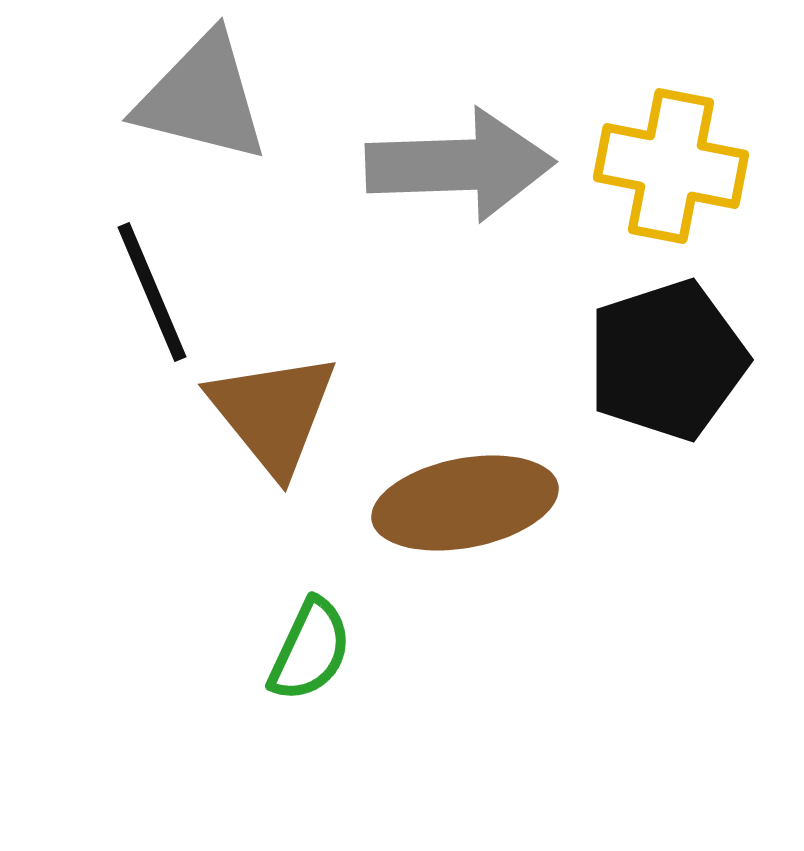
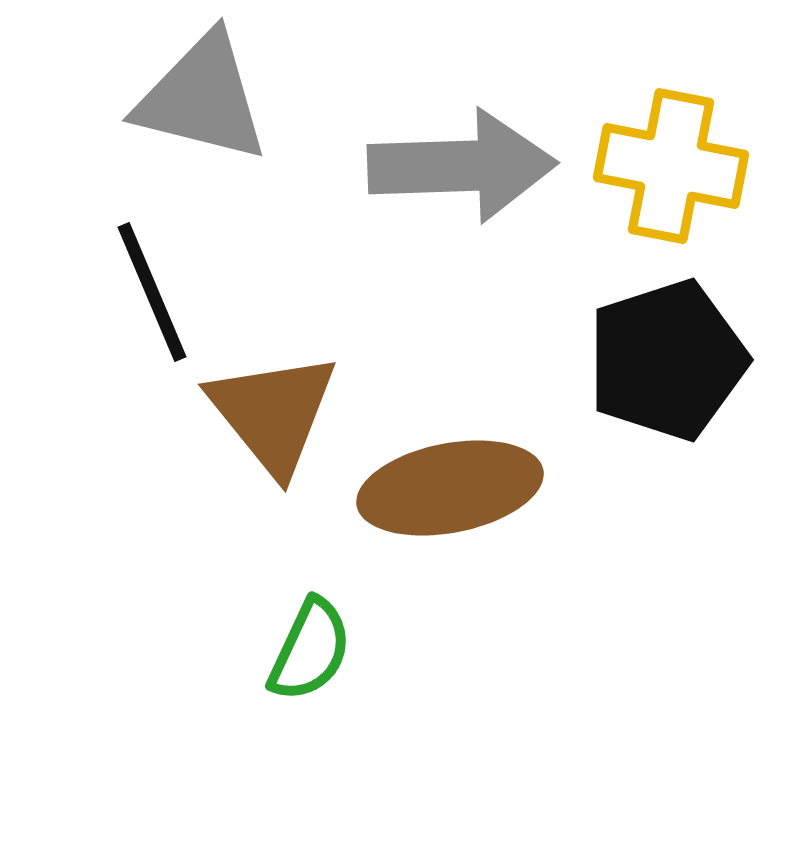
gray arrow: moved 2 px right, 1 px down
brown ellipse: moved 15 px left, 15 px up
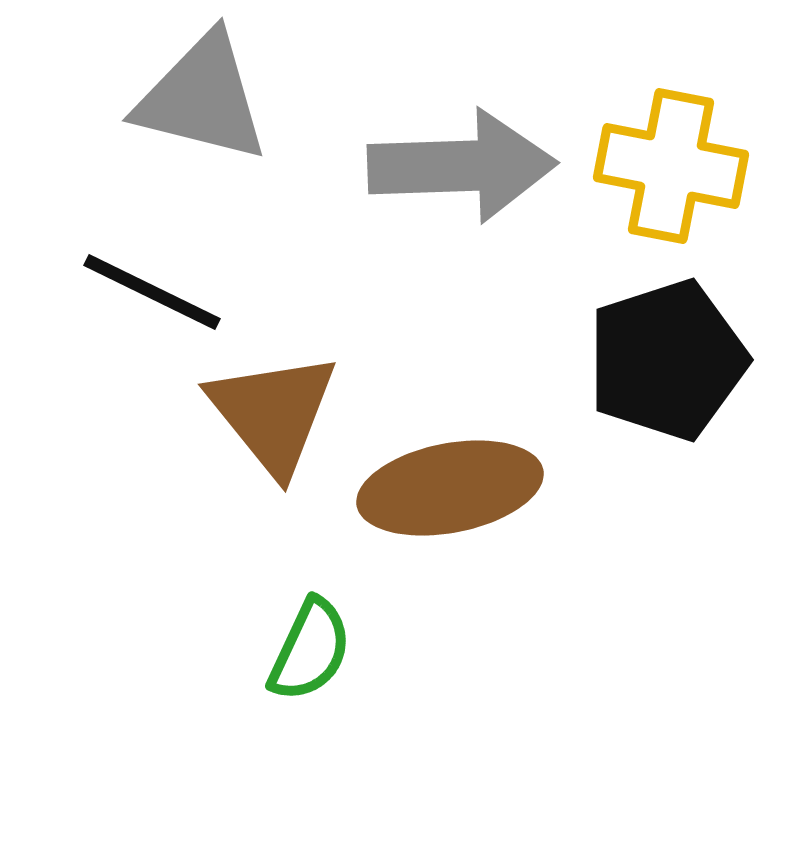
black line: rotated 41 degrees counterclockwise
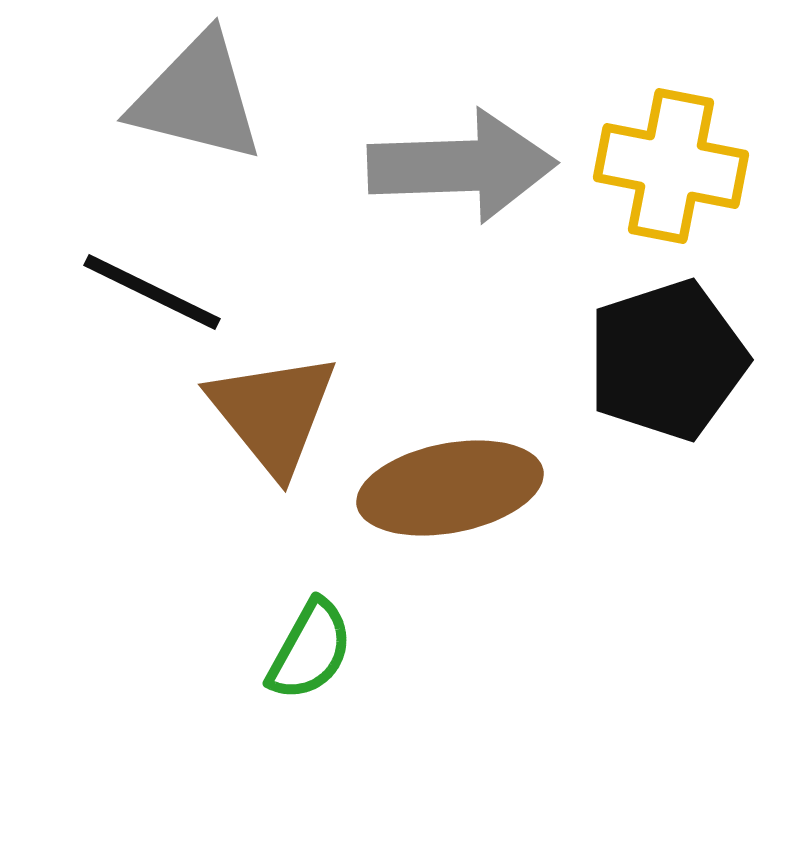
gray triangle: moved 5 px left
green semicircle: rotated 4 degrees clockwise
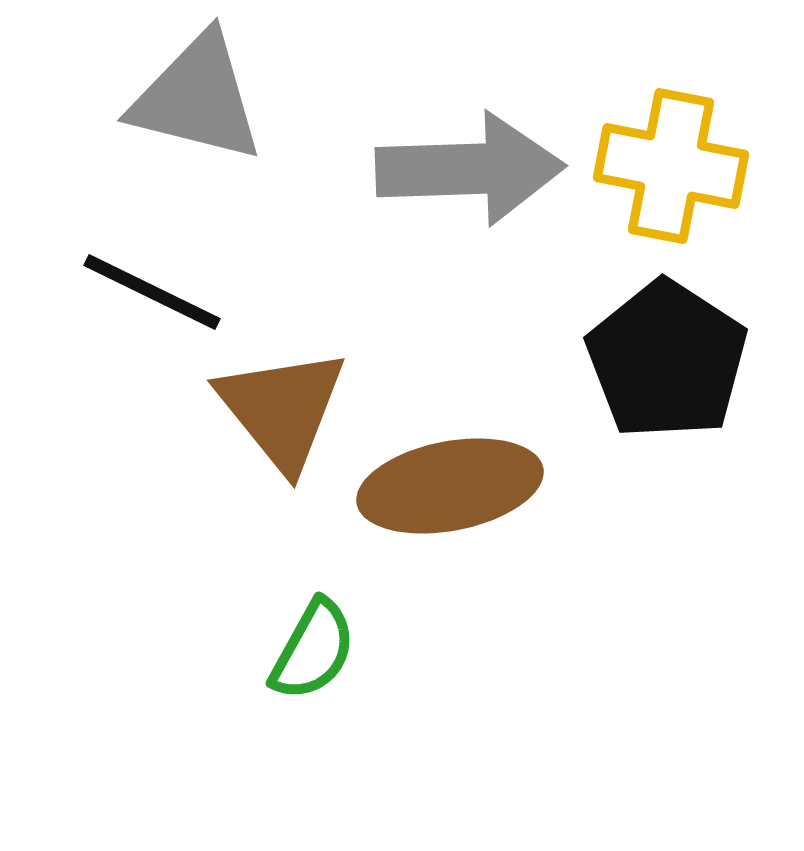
gray arrow: moved 8 px right, 3 px down
black pentagon: rotated 21 degrees counterclockwise
brown triangle: moved 9 px right, 4 px up
brown ellipse: moved 2 px up
green semicircle: moved 3 px right
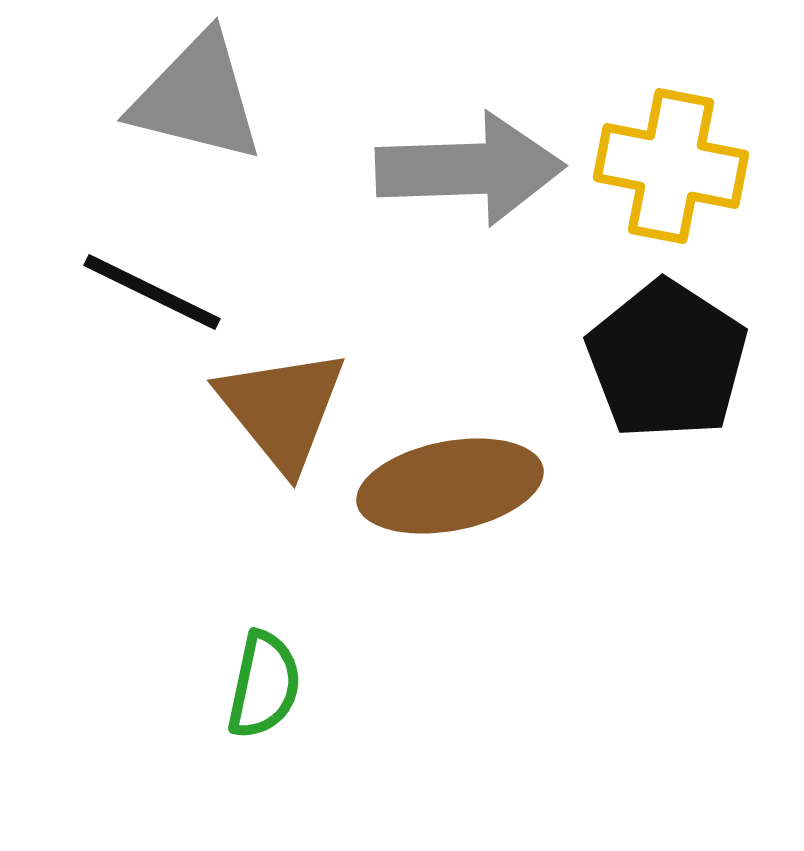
green semicircle: moved 49 px left, 35 px down; rotated 17 degrees counterclockwise
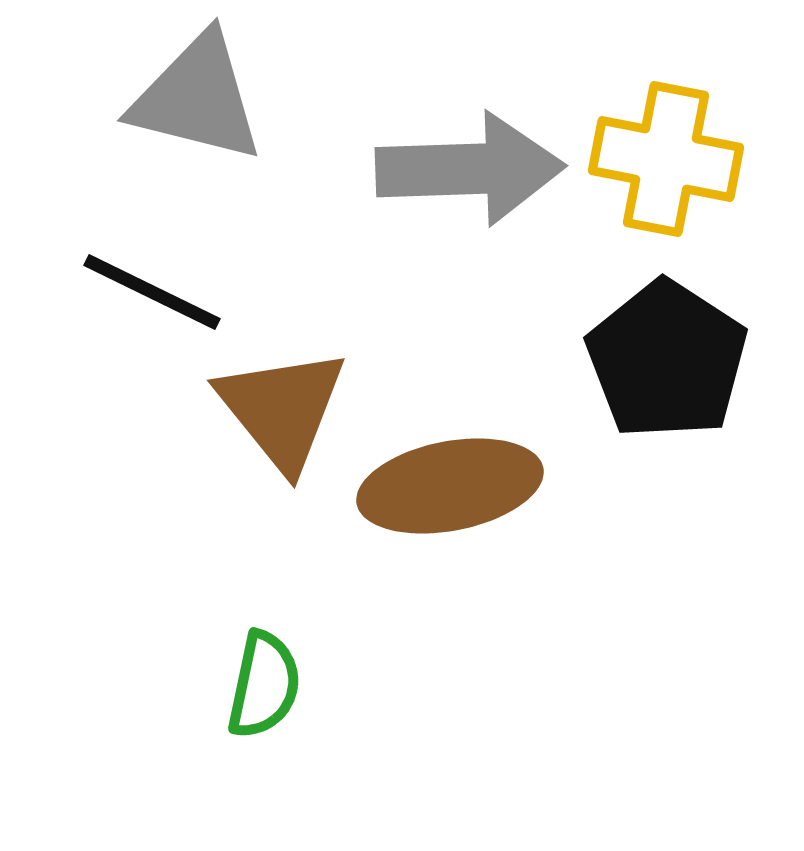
yellow cross: moved 5 px left, 7 px up
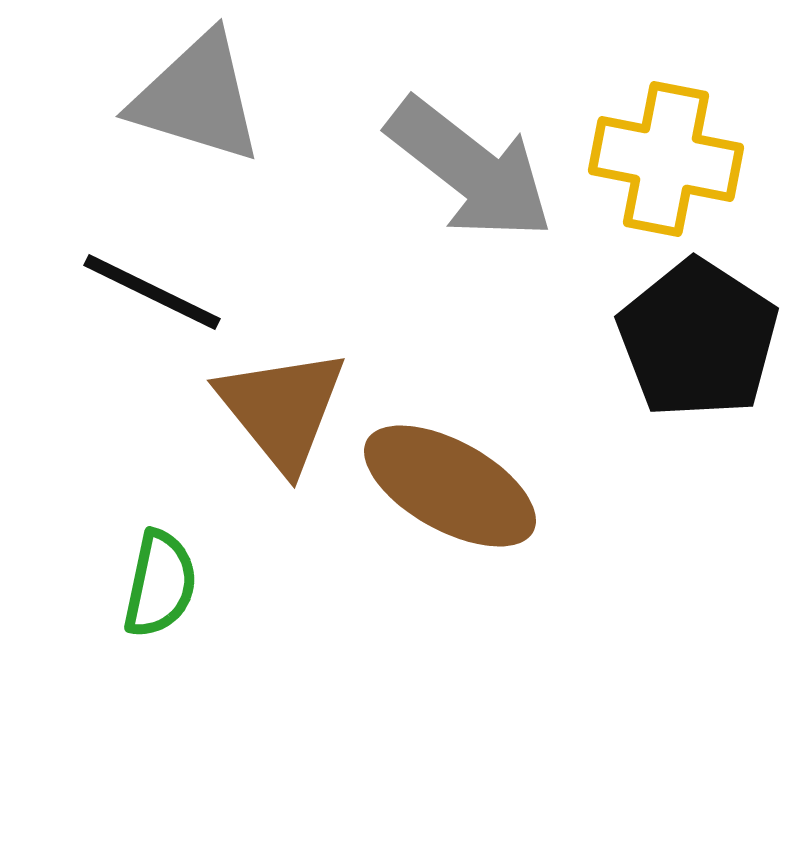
gray triangle: rotated 3 degrees clockwise
gray arrow: rotated 40 degrees clockwise
black pentagon: moved 31 px right, 21 px up
brown ellipse: rotated 40 degrees clockwise
green semicircle: moved 104 px left, 101 px up
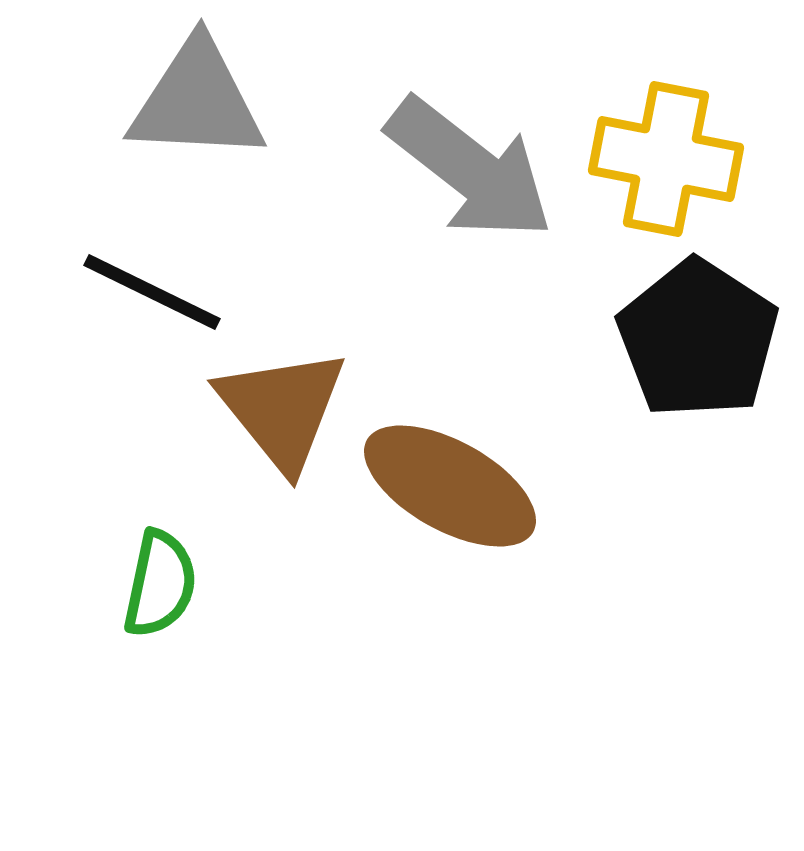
gray triangle: moved 3 px down; rotated 14 degrees counterclockwise
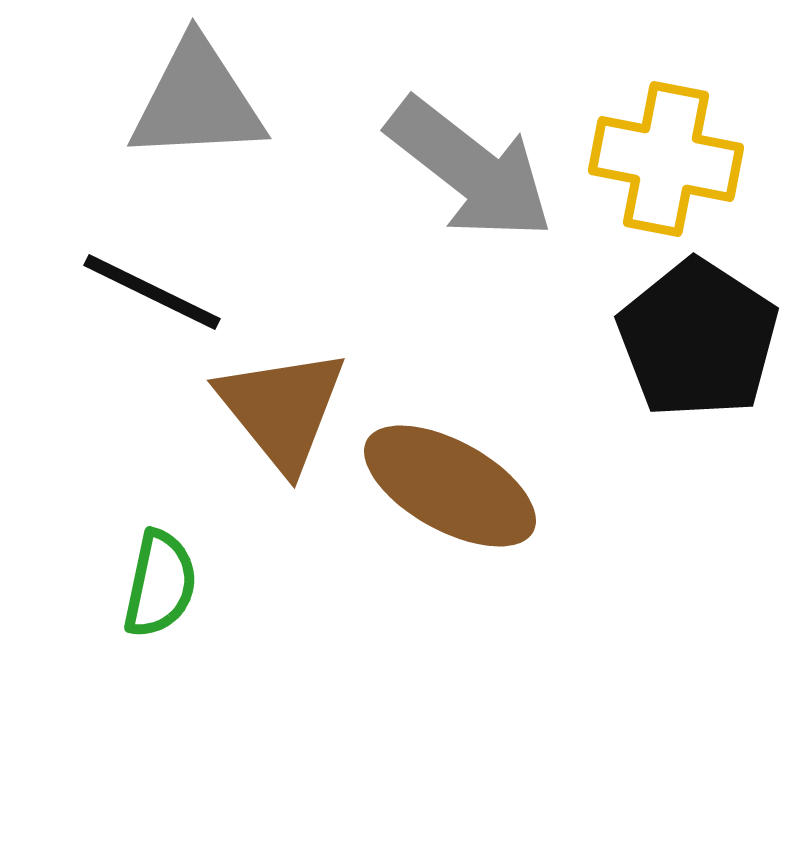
gray triangle: rotated 6 degrees counterclockwise
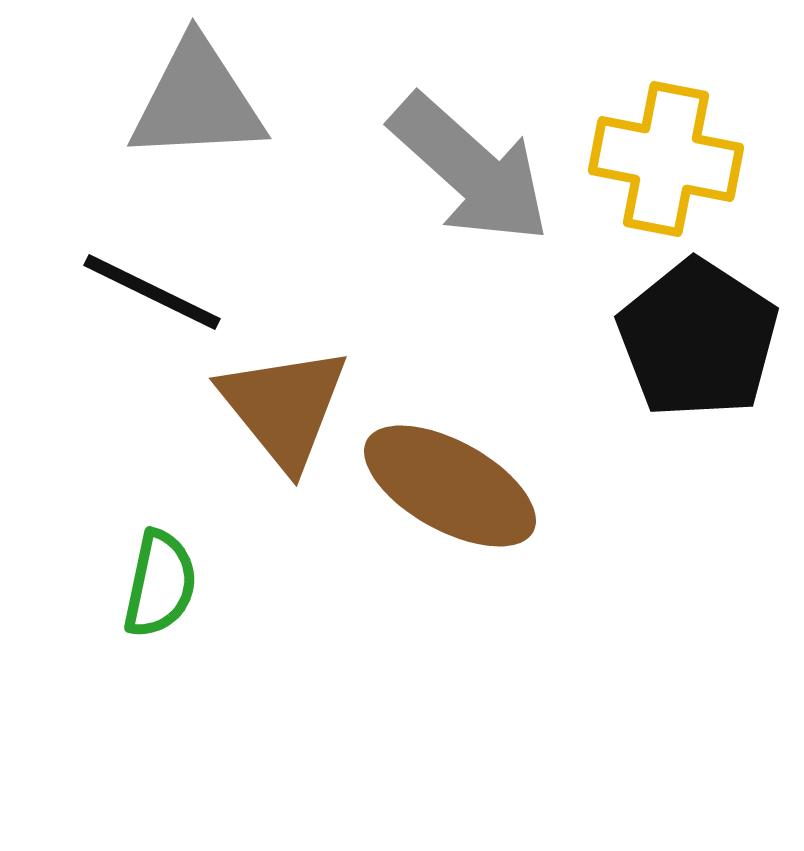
gray arrow: rotated 4 degrees clockwise
brown triangle: moved 2 px right, 2 px up
